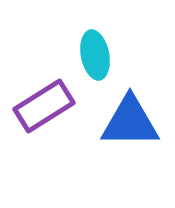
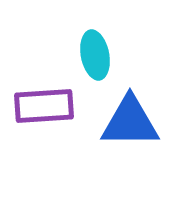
purple rectangle: rotated 28 degrees clockwise
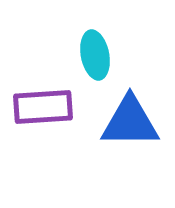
purple rectangle: moved 1 px left, 1 px down
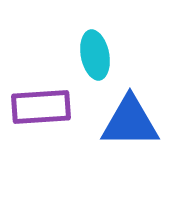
purple rectangle: moved 2 px left
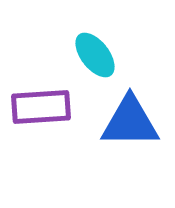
cyan ellipse: rotated 27 degrees counterclockwise
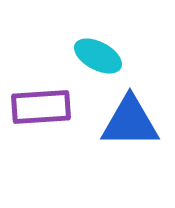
cyan ellipse: moved 3 px right, 1 px down; rotated 24 degrees counterclockwise
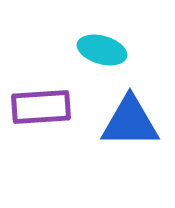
cyan ellipse: moved 4 px right, 6 px up; rotated 12 degrees counterclockwise
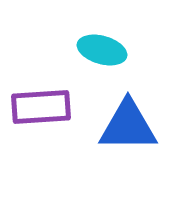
blue triangle: moved 2 px left, 4 px down
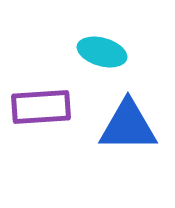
cyan ellipse: moved 2 px down
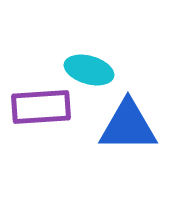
cyan ellipse: moved 13 px left, 18 px down
